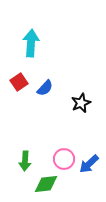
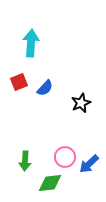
red square: rotated 12 degrees clockwise
pink circle: moved 1 px right, 2 px up
green diamond: moved 4 px right, 1 px up
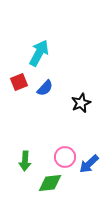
cyan arrow: moved 8 px right, 10 px down; rotated 24 degrees clockwise
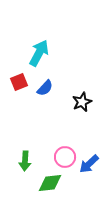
black star: moved 1 px right, 1 px up
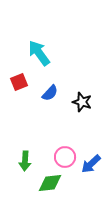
cyan arrow: rotated 64 degrees counterclockwise
blue semicircle: moved 5 px right, 5 px down
black star: rotated 30 degrees counterclockwise
blue arrow: moved 2 px right
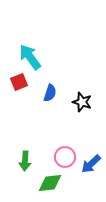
cyan arrow: moved 9 px left, 4 px down
blue semicircle: rotated 24 degrees counterclockwise
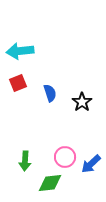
cyan arrow: moved 10 px left, 6 px up; rotated 60 degrees counterclockwise
red square: moved 1 px left, 1 px down
blue semicircle: rotated 36 degrees counterclockwise
black star: rotated 18 degrees clockwise
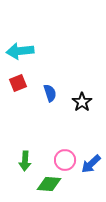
pink circle: moved 3 px down
green diamond: moved 1 px left, 1 px down; rotated 10 degrees clockwise
